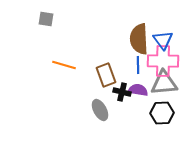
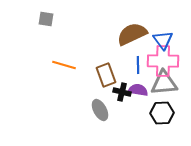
brown semicircle: moved 7 px left, 5 px up; rotated 68 degrees clockwise
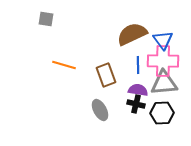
black cross: moved 14 px right, 12 px down
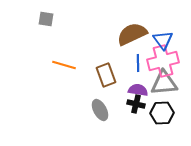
pink cross: rotated 16 degrees counterclockwise
blue line: moved 2 px up
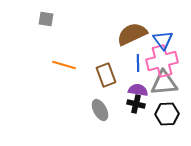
pink cross: moved 1 px left
black hexagon: moved 5 px right, 1 px down
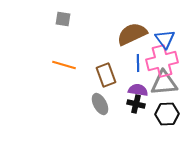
gray square: moved 17 px right
blue triangle: moved 2 px right, 1 px up
gray ellipse: moved 6 px up
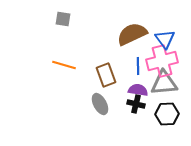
blue line: moved 3 px down
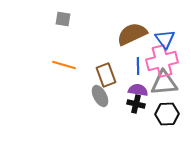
gray ellipse: moved 8 px up
